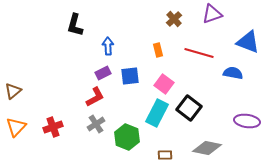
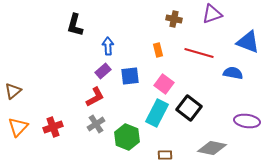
brown cross: rotated 35 degrees counterclockwise
purple rectangle: moved 2 px up; rotated 14 degrees counterclockwise
orange triangle: moved 2 px right
gray diamond: moved 5 px right
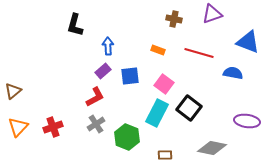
orange rectangle: rotated 56 degrees counterclockwise
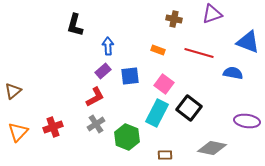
orange triangle: moved 5 px down
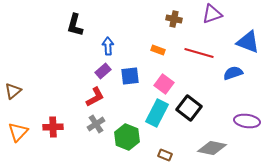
blue semicircle: rotated 30 degrees counterclockwise
red cross: rotated 18 degrees clockwise
brown rectangle: rotated 24 degrees clockwise
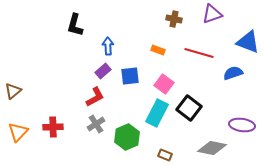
purple ellipse: moved 5 px left, 4 px down
green hexagon: rotated 15 degrees clockwise
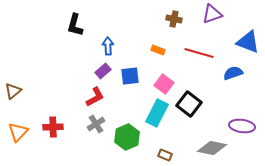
black square: moved 4 px up
purple ellipse: moved 1 px down
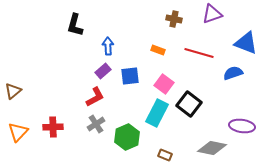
blue triangle: moved 2 px left, 1 px down
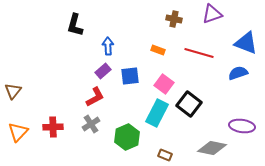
blue semicircle: moved 5 px right
brown triangle: rotated 12 degrees counterclockwise
gray cross: moved 5 px left
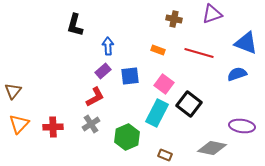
blue semicircle: moved 1 px left, 1 px down
orange triangle: moved 1 px right, 8 px up
